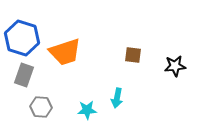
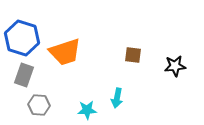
gray hexagon: moved 2 px left, 2 px up
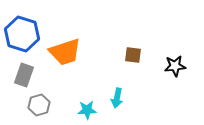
blue hexagon: moved 4 px up
gray hexagon: rotated 20 degrees counterclockwise
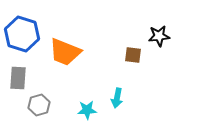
orange trapezoid: rotated 40 degrees clockwise
black star: moved 16 px left, 30 px up
gray rectangle: moved 6 px left, 3 px down; rotated 15 degrees counterclockwise
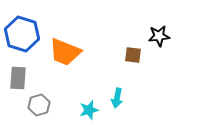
cyan star: moved 2 px right; rotated 12 degrees counterclockwise
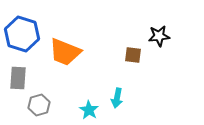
cyan star: rotated 24 degrees counterclockwise
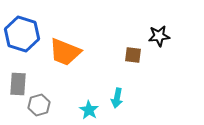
gray rectangle: moved 6 px down
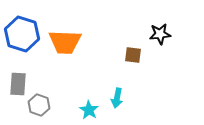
black star: moved 1 px right, 2 px up
orange trapezoid: moved 10 px up; rotated 20 degrees counterclockwise
gray hexagon: rotated 25 degrees counterclockwise
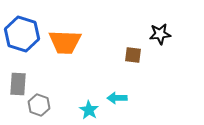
cyan arrow: rotated 78 degrees clockwise
